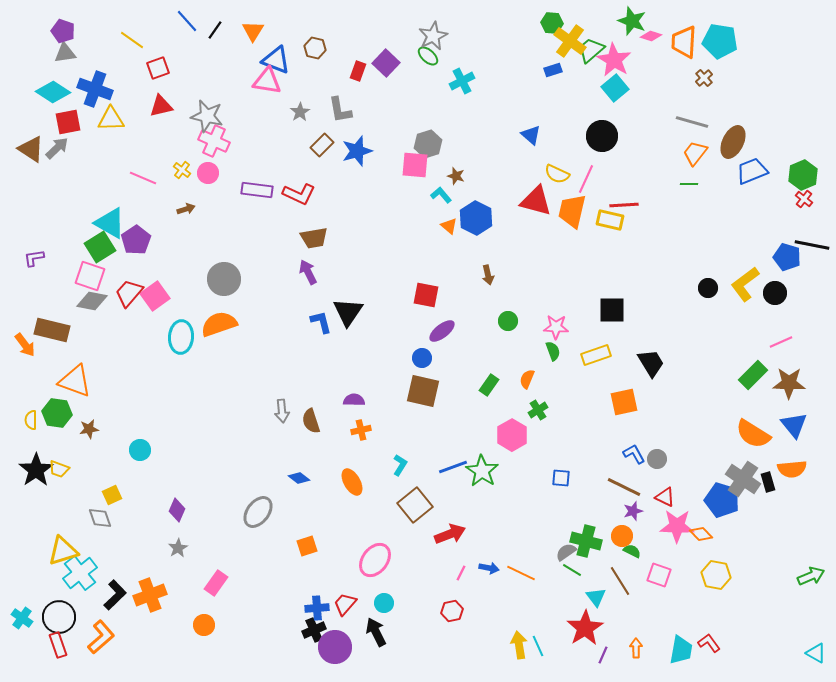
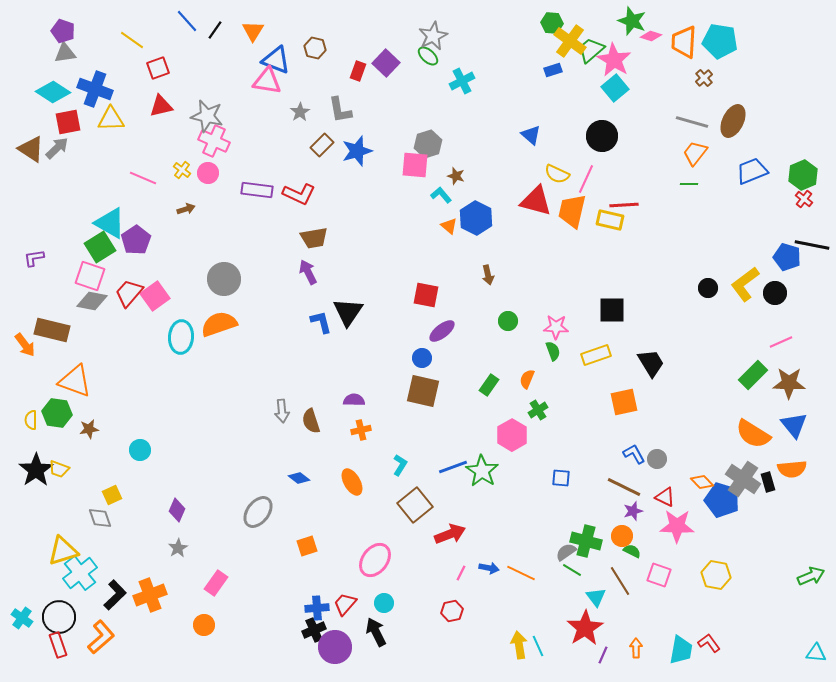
brown ellipse at (733, 142): moved 21 px up
orange diamond at (701, 534): moved 1 px right, 52 px up
cyan triangle at (816, 653): rotated 25 degrees counterclockwise
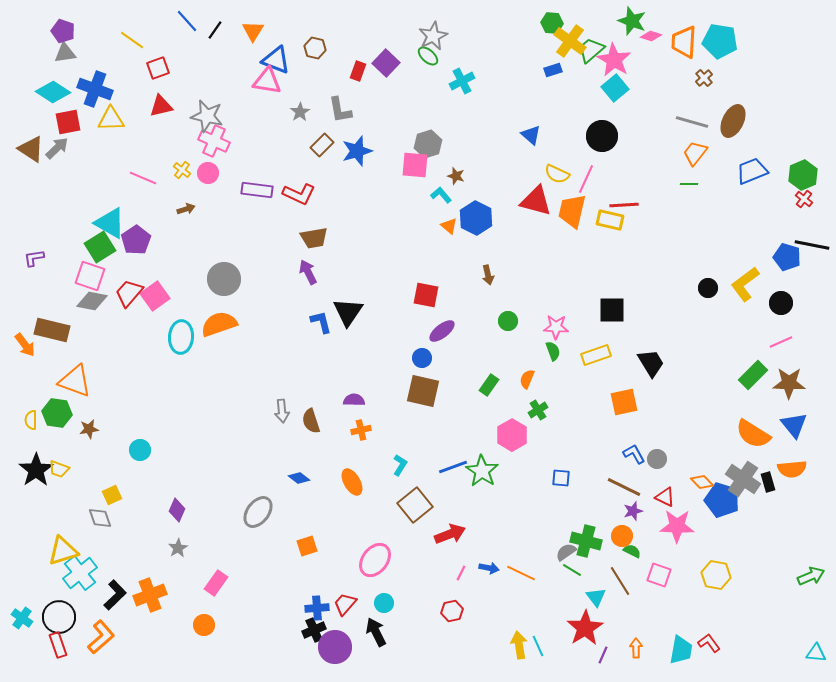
black circle at (775, 293): moved 6 px right, 10 px down
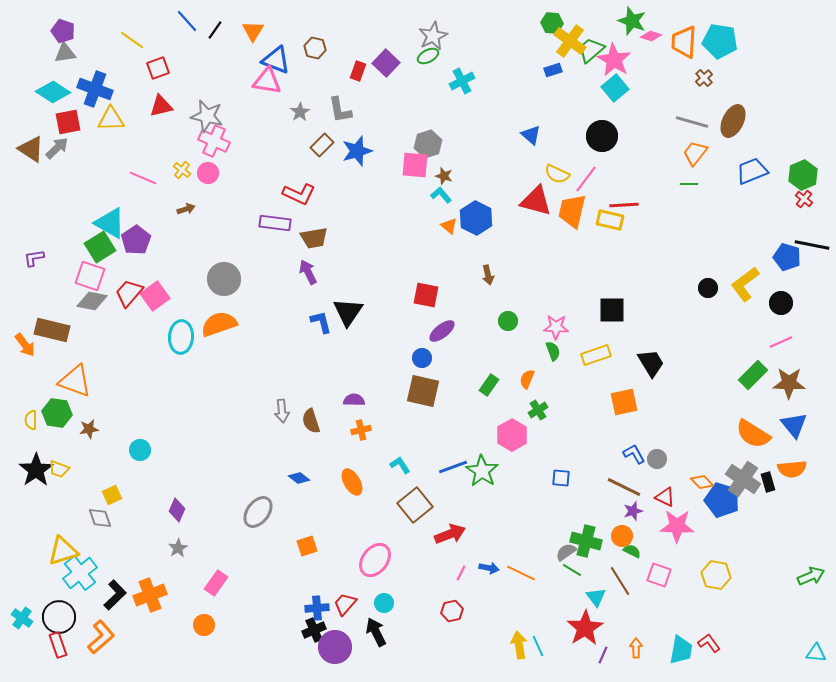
green ellipse at (428, 56): rotated 70 degrees counterclockwise
brown star at (456, 176): moved 12 px left
pink line at (586, 179): rotated 12 degrees clockwise
purple rectangle at (257, 190): moved 18 px right, 33 px down
cyan L-shape at (400, 465): rotated 65 degrees counterclockwise
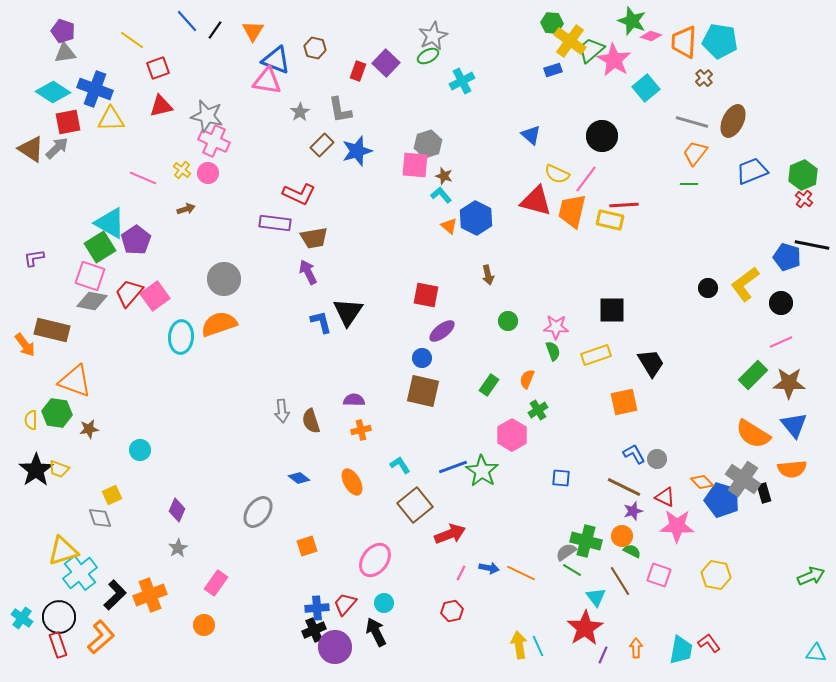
cyan square at (615, 88): moved 31 px right
black rectangle at (768, 482): moved 4 px left, 11 px down
